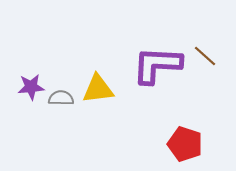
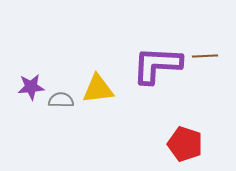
brown line: rotated 45 degrees counterclockwise
gray semicircle: moved 2 px down
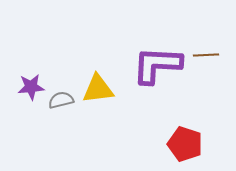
brown line: moved 1 px right, 1 px up
gray semicircle: rotated 15 degrees counterclockwise
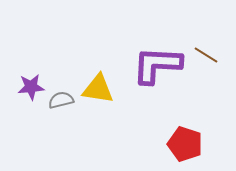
brown line: rotated 35 degrees clockwise
yellow triangle: rotated 16 degrees clockwise
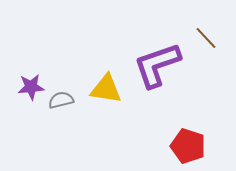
brown line: moved 17 px up; rotated 15 degrees clockwise
purple L-shape: rotated 22 degrees counterclockwise
yellow triangle: moved 8 px right
red pentagon: moved 3 px right, 2 px down
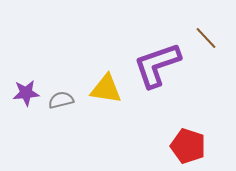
purple star: moved 5 px left, 6 px down
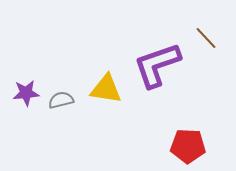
red pentagon: rotated 16 degrees counterclockwise
